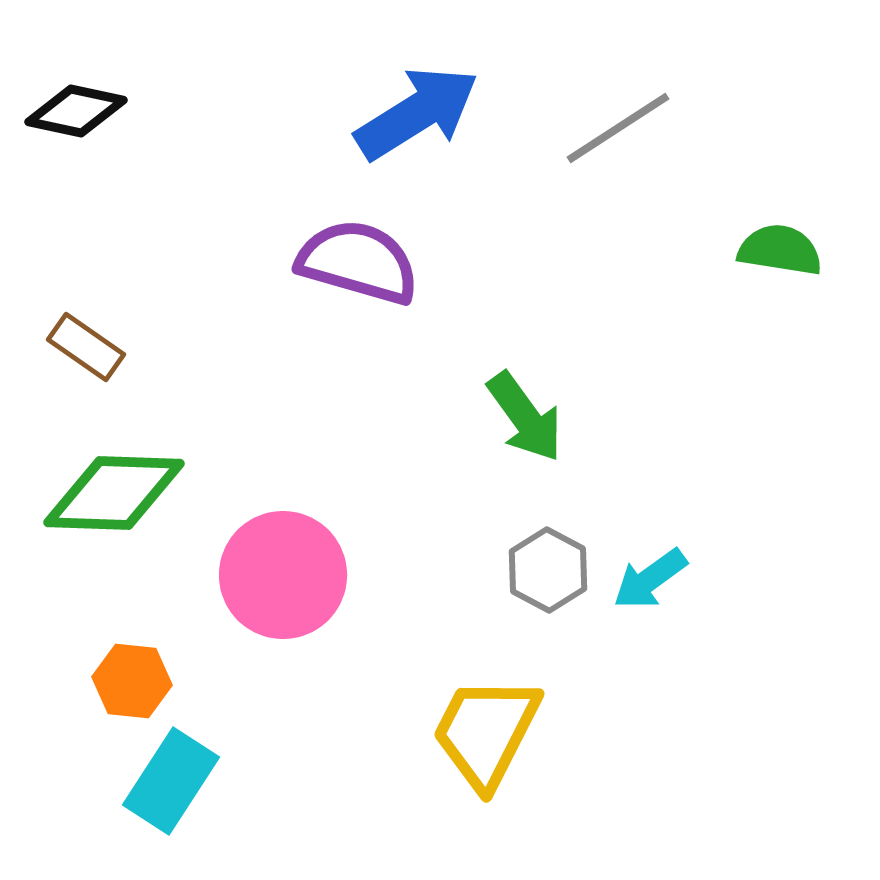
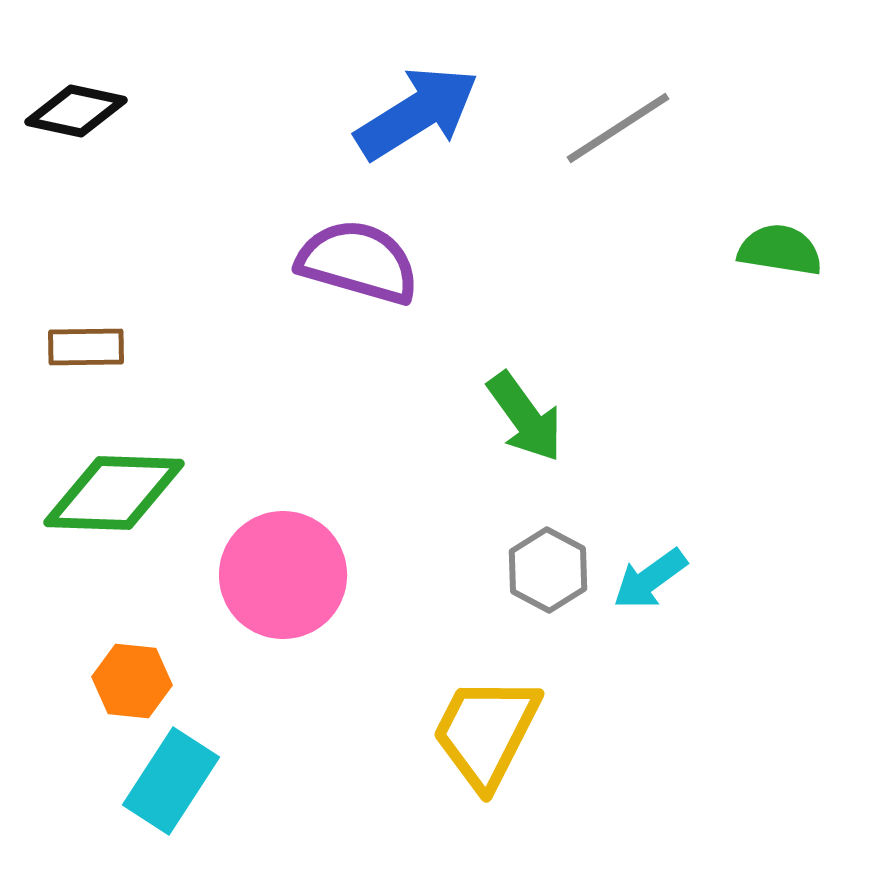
brown rectangle: rotated 36 degrees counterclockwise
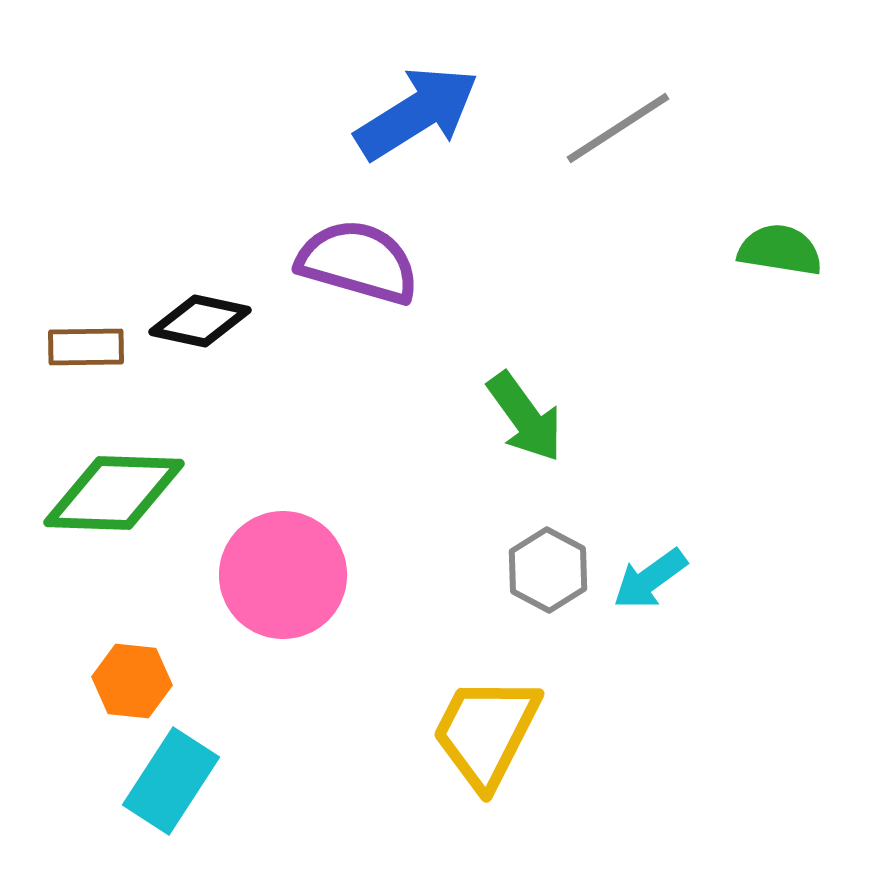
black diamond: moved 124 px right, 210 px down
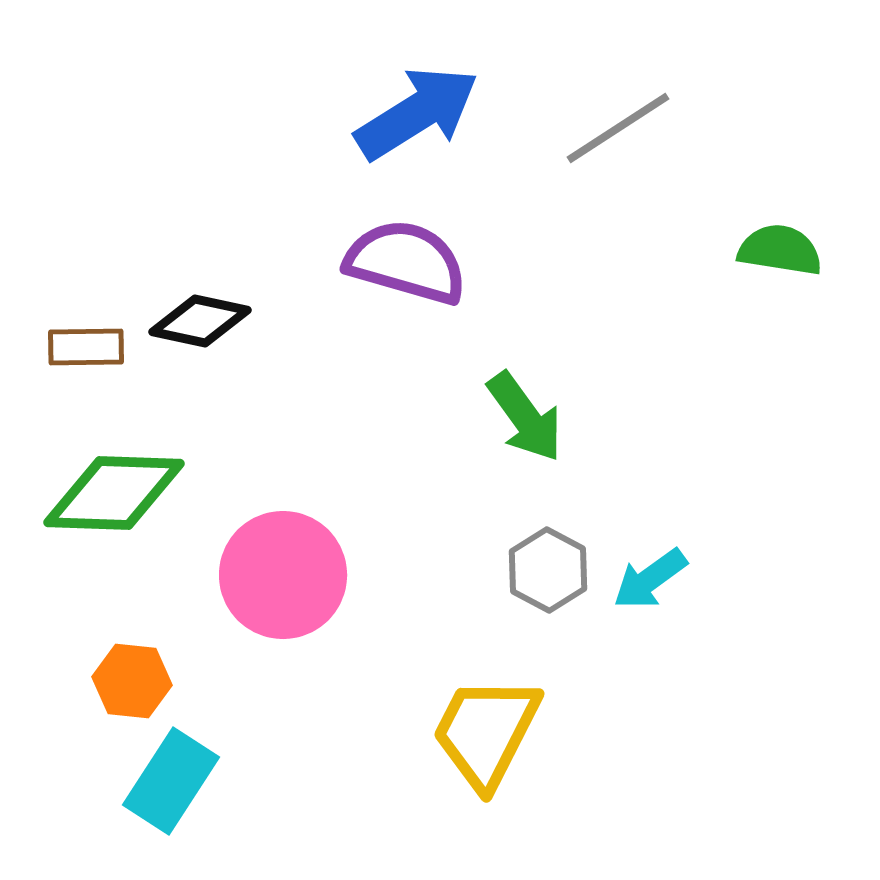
purple semicircle: moved 48 px right
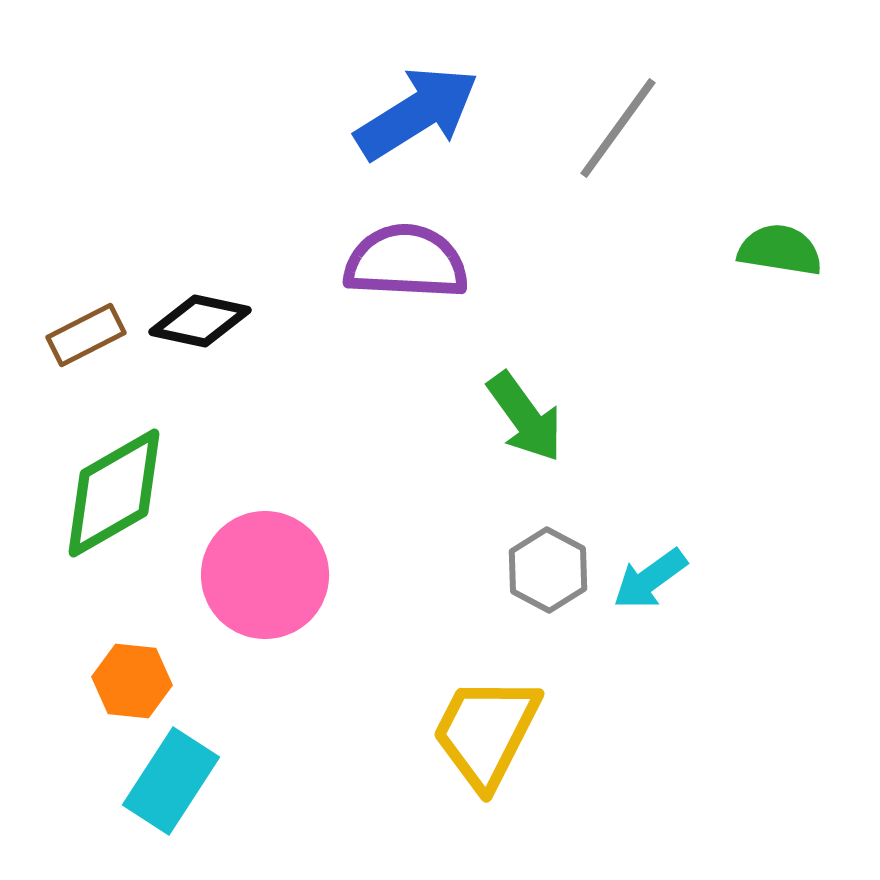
gray line: rotated 21 degrees counterclockwise
purple semicircle: rotated 13 degrees counterclockwise
brown rectangle: moved 12 px up; rotated 26 degrees counterclockwise
green diamond: rotated 32 degrees counterclockwise
pink circle: moved 18 px left
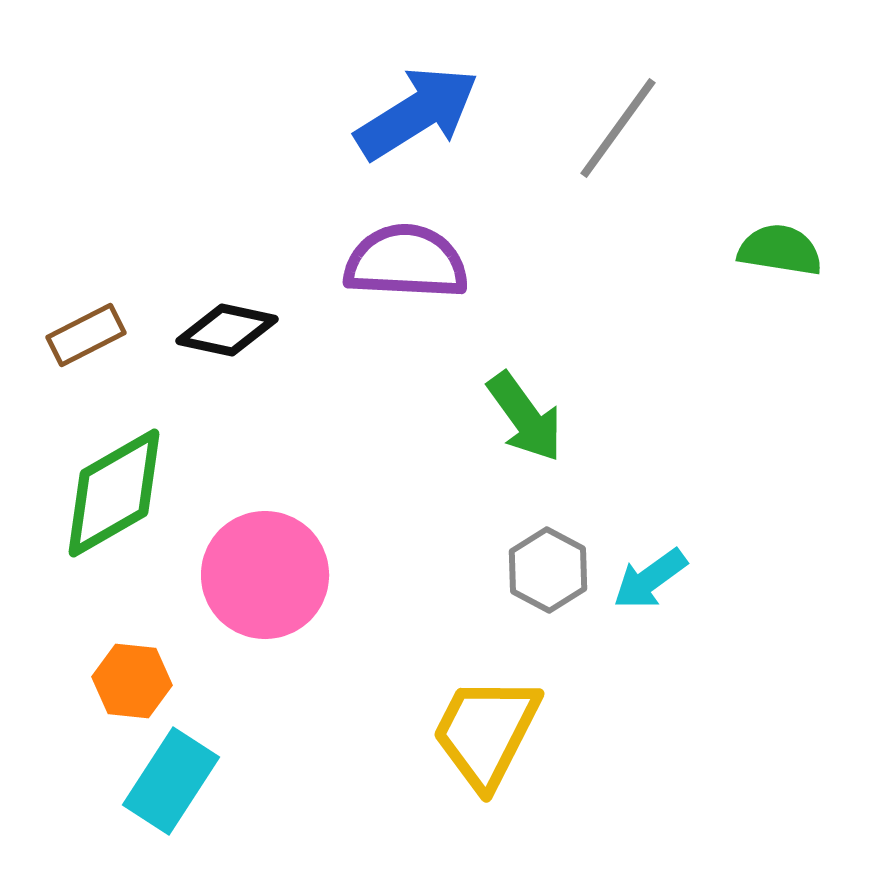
black diamond: moved 27 px right, 9 px down
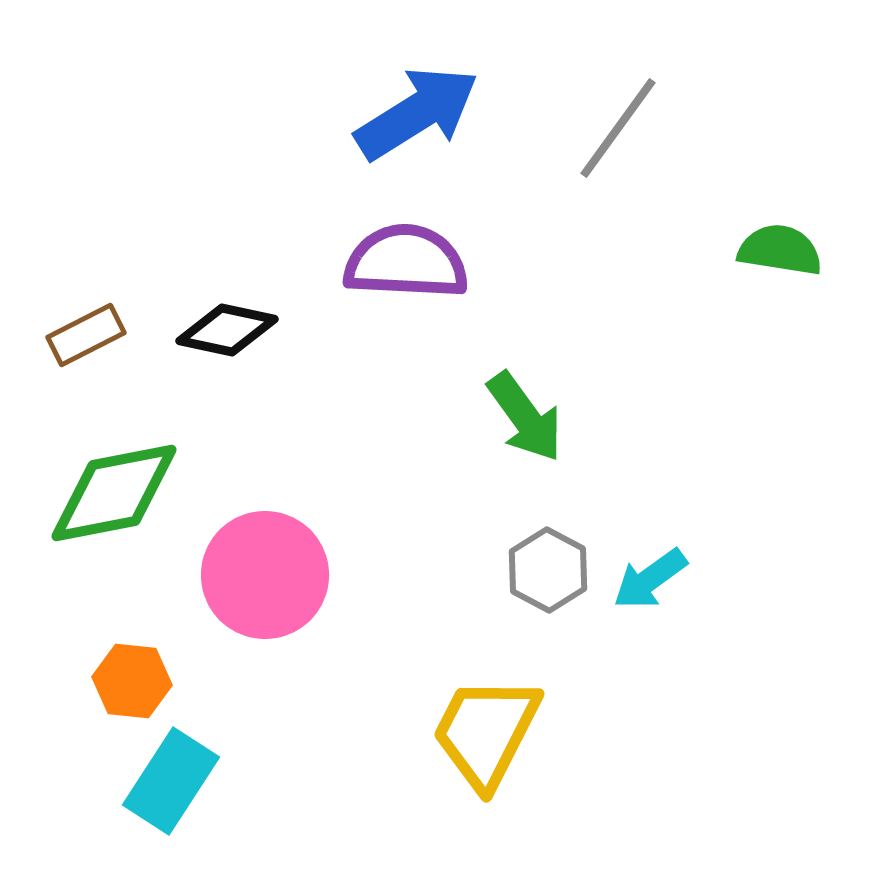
green diamond: rotated 19 degrees clockwise
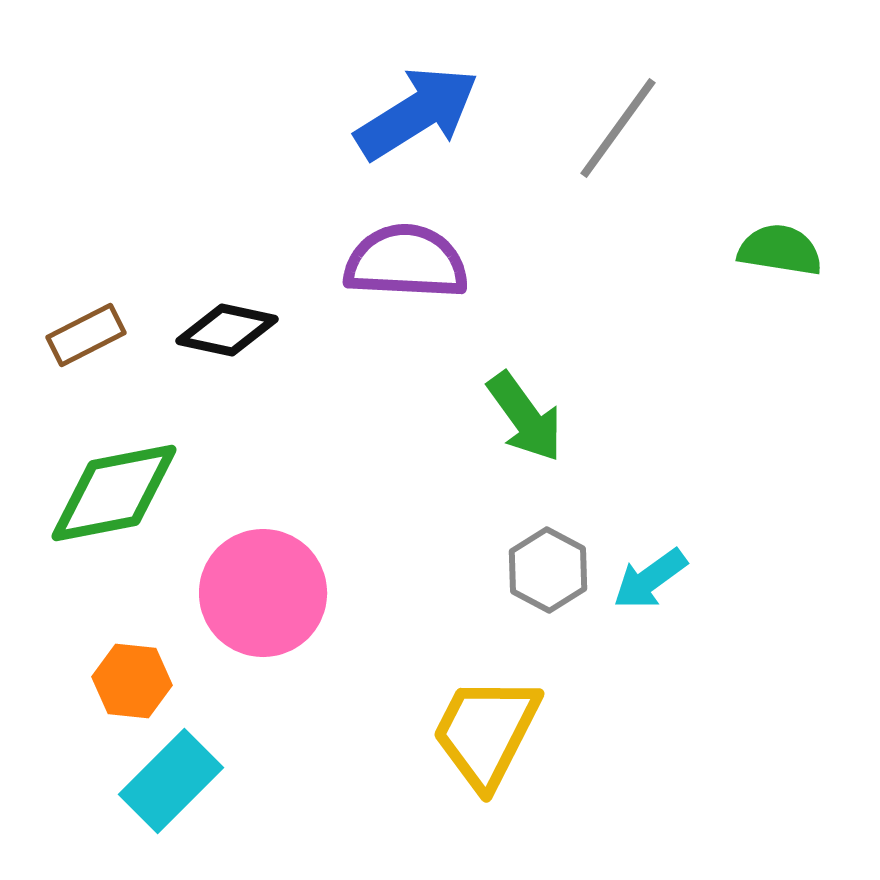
pink circle: moved 2 px left, 18 px down
cyan rectangle: rotated 12 degrees clockwise
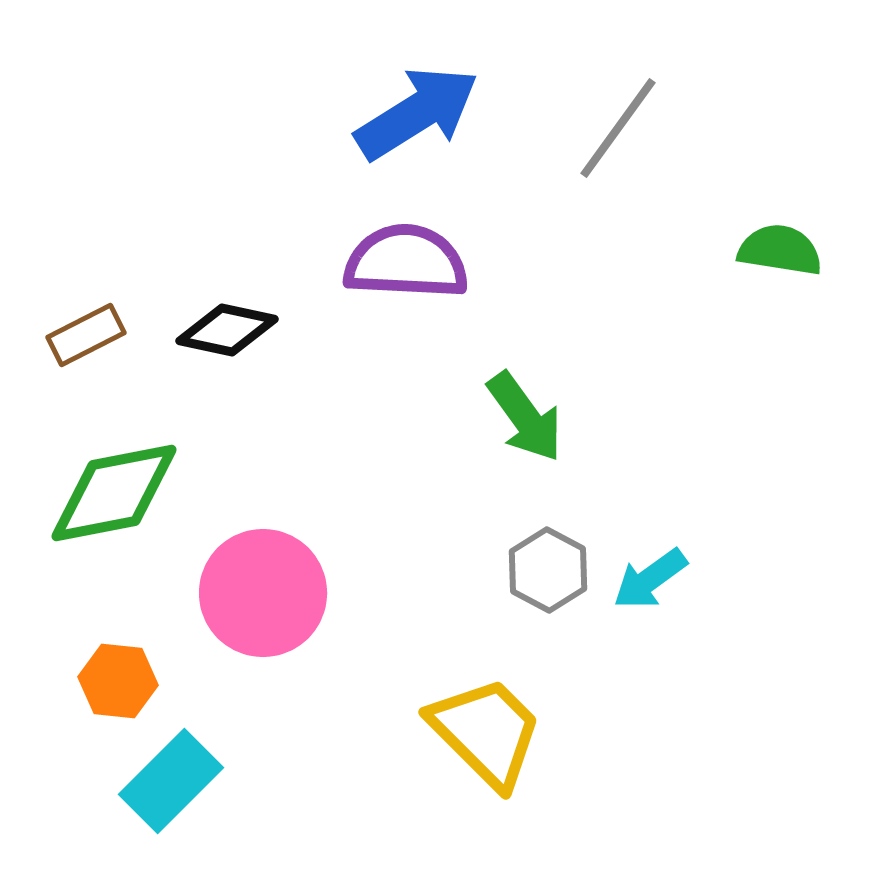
orange hexagon: moved 14 px left
yellow trapezoid: rotated 108 degrees clockwise
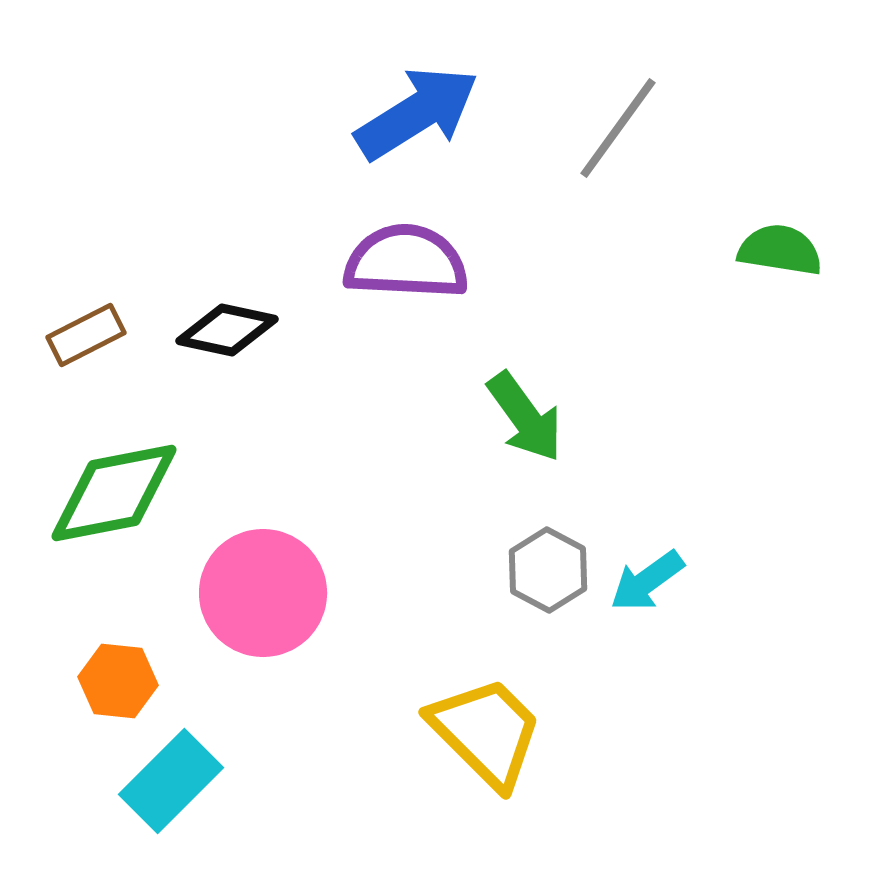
cyan arrow: moved 3 px left, 2 px down
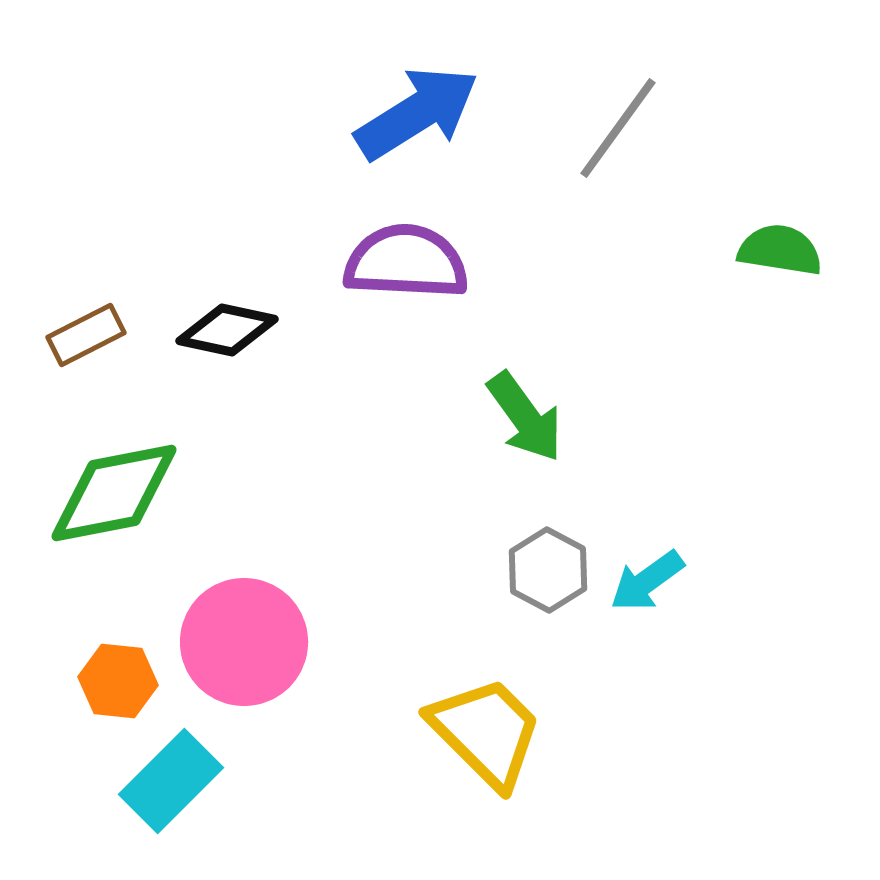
pink circle: moved 19 px left, 49 px down
